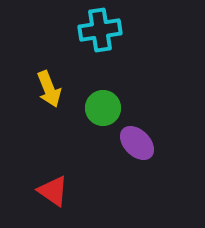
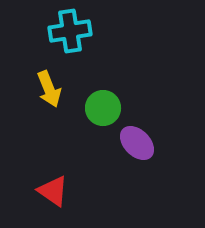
cyan cross: moved 30 px left, 1 px down
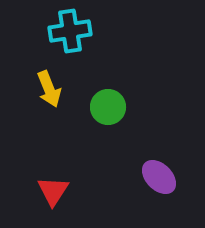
green circle: moved 5 px right, 1 px up
purple ellipse: moved 22 px right, 34 px down
red triangle: rotated 28 degrees clockwise
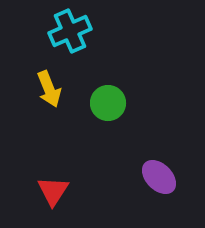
cyan cross: rotated 15 degrees counterclockwise
green circle: moved 4 px up
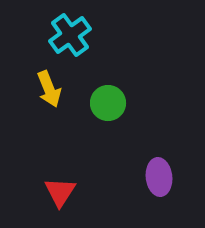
cyan cross: moved 4 px down; rotated 12 degrees counterclockwise
purple ellipse: rotated 39 degrees clockwise
red triangle: moved 7 px right, 1 px down
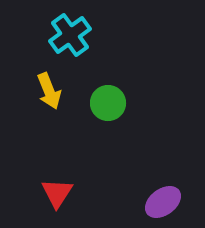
yellow arrow: moved 2 px down
purple ellipse: moved 4 px right, 25 px down; rotated 60 degrees clockwise
red triangle: moved 3 px left, 1 px down
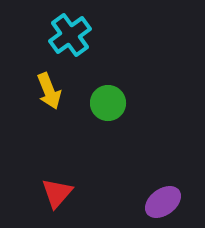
red triangle: rotated 8 degrees clockwise
